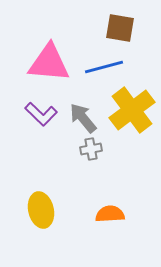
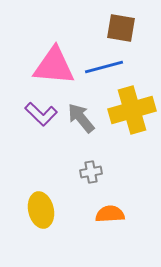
brown square: moved 1 px right
pink triangle: moved 5 px right, 3 px down
yellow cross: rotated 21 degrees clockwise
gray arrow: moved 2 px left
gray cross: moved 23 px down
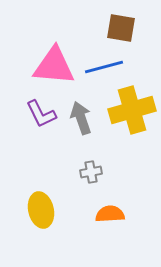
purple L-shape: rotated 20 degrees clockwise
gray arrow: rotated 20 degrees clockwise
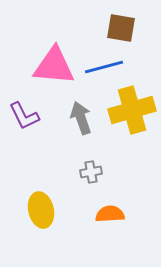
purple L-shape: moved 17 px left, 2 px down
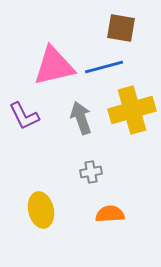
pink triangle: rotated 18 degrees counterclockwise
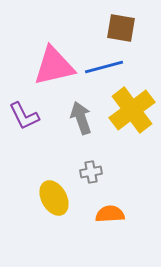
yellow cross: rotated 21 degrees counterclockwise
yellow ellipse: moved 13 px right, 12 px up; rotated 16 degrees counterclockwise
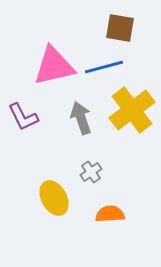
brown square: moved 1 px left
purple L-shape: moved 1 px left, 1 px down
gray cross: rotated 25 degrees counterclockwise
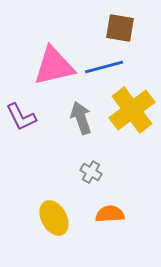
purple L-shape: moved 2 px left
gray cross: rotated 25 degrees counterclockwise
yellow ellipse: moved 20 px down
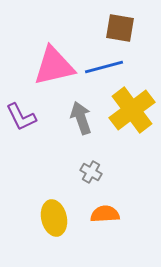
orange semicircle: moved 5 px left
yellow ellipse: rotated 16 degrees clockwise
